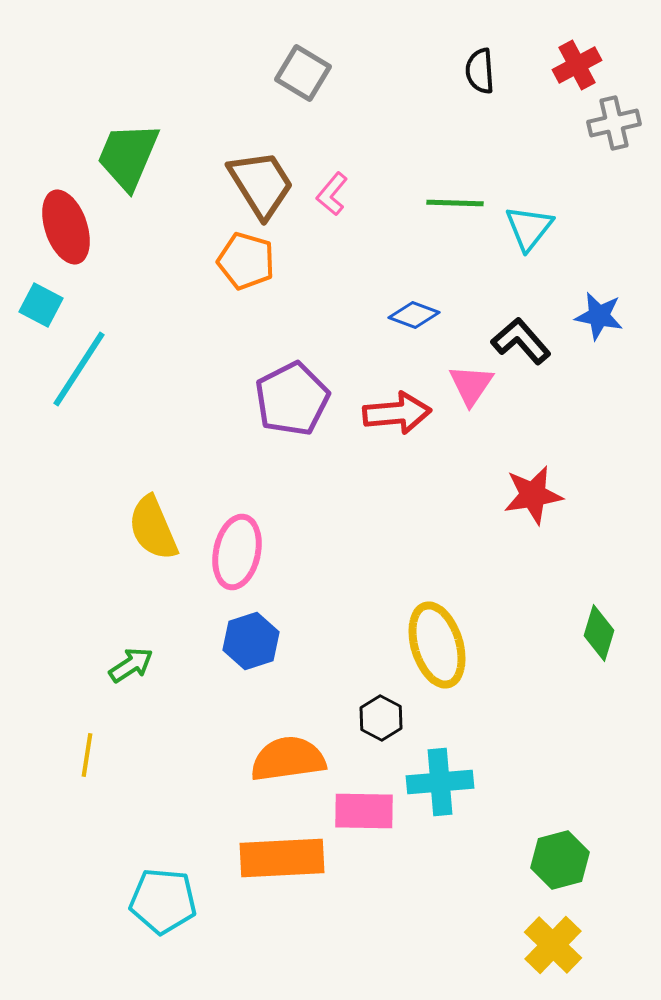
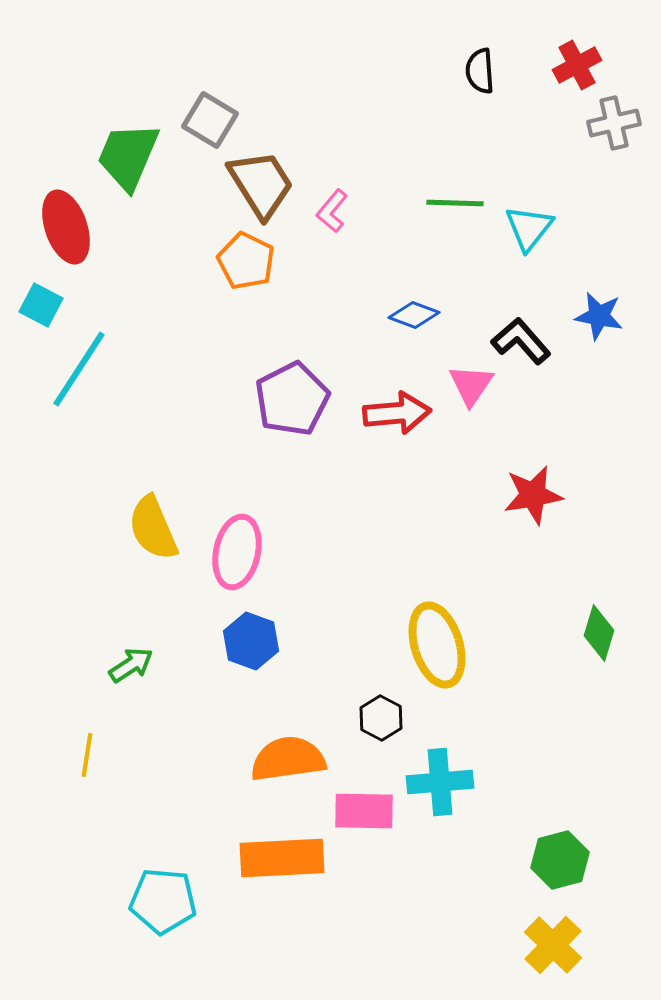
gray square: moved 93 px left, 47 px down
pink L-shape: moved 17 px down
orange pentagon: rotated 10 degrees clockwise
blue hexagon: rotated 22 degrees counterclockwise
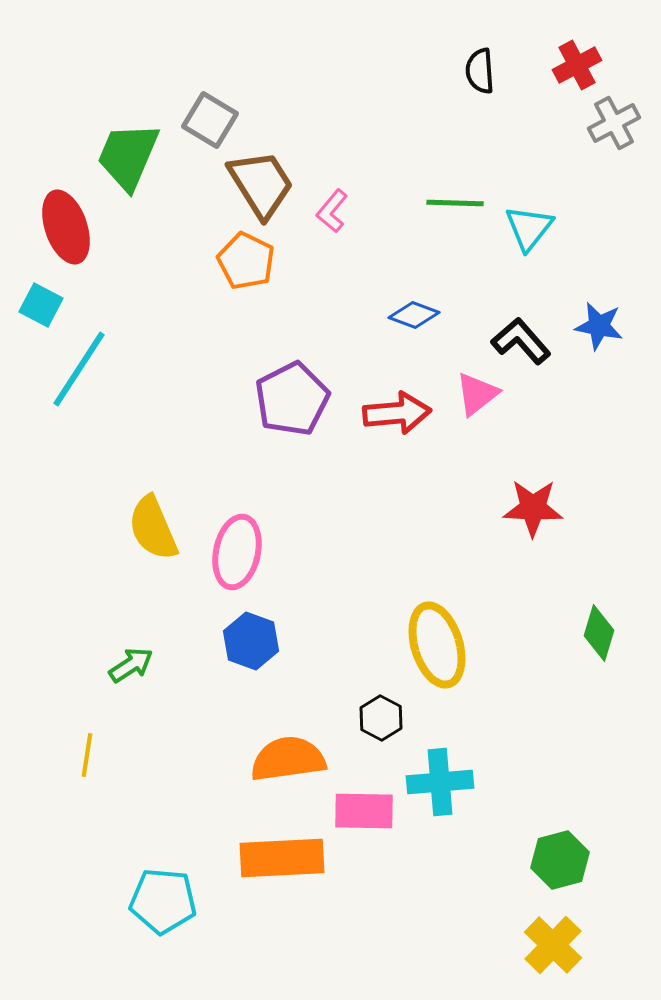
gray cross: rotated 15 degrees counterclockwise
blue star: moved 10 px down
pink triangle: moved 6 px right, 9 px down; rotated 18 degrees clockwise
red star: moved 13 px down; rotated 12 degrees clockwise
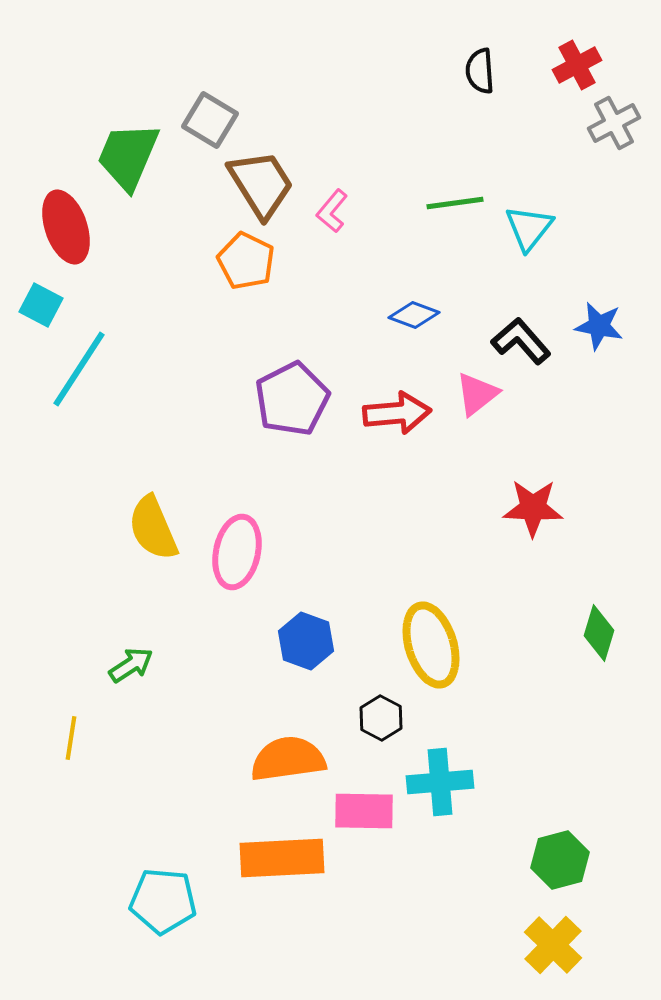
green line: rotated 10 degrees counterclockwise
blue hexagon: moved 55 px right
yellow ellipse: moved 6 px left
yellow line: moved 16 px left, 17 px up
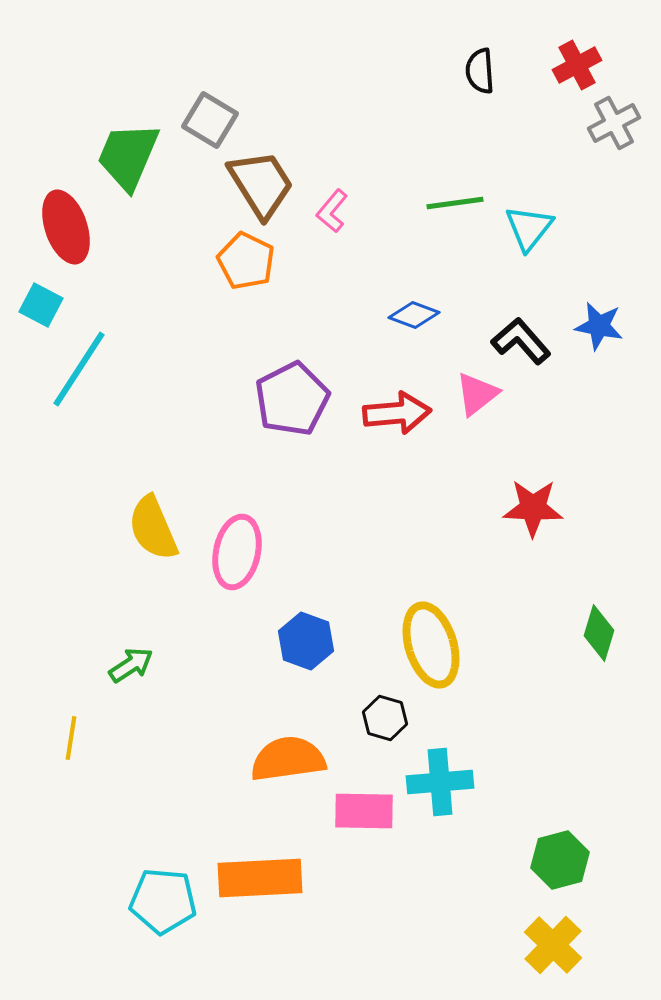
black hexagon: moved 4 px right; rotated 12 degrees counterclockwise
orange rectangle: moved 22 px left, 20 px down
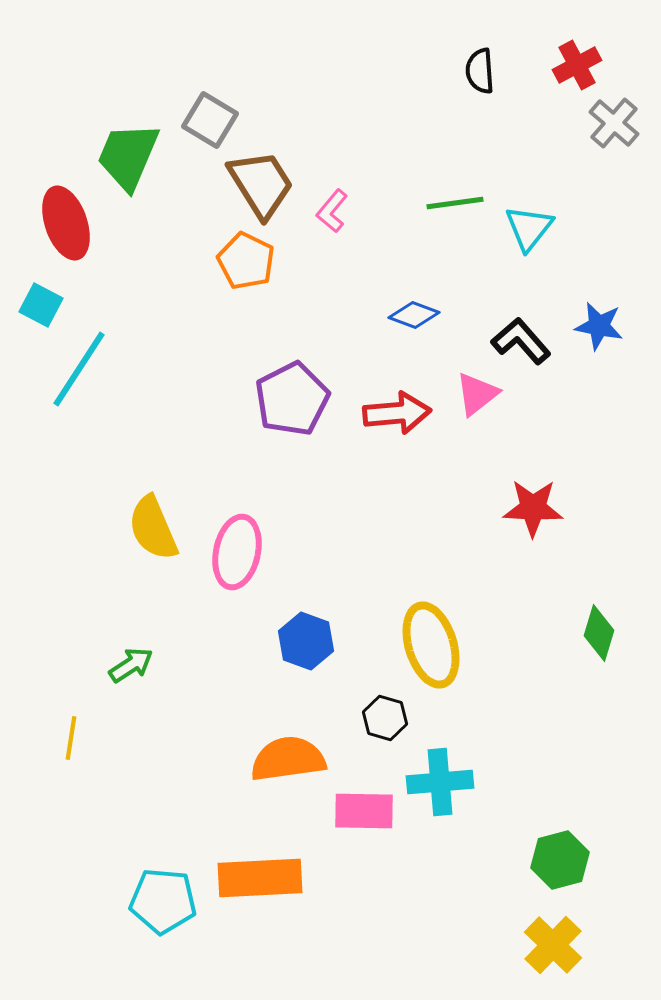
gray cross: rotated 21 degrees counterclockwise
red ellipse: moved 4 px up
